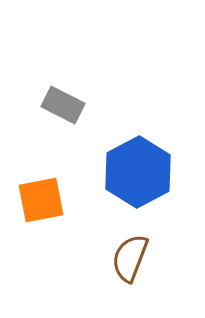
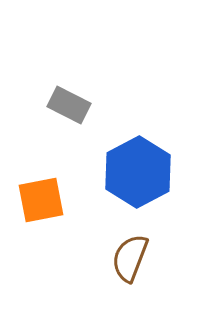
gray rectangle: moved 6 px right
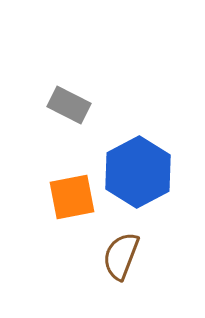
orange square: moved 31 px right, 3 px up
brown semicircle: moved 9 px left, 2 px up
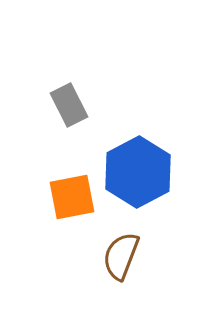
gray rectangle: rotated 36 degrees clockwise
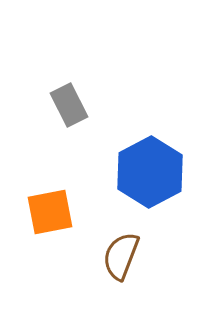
blue hexagon: moved 12 px right
orange square: moved 22 px left, 15 px down
